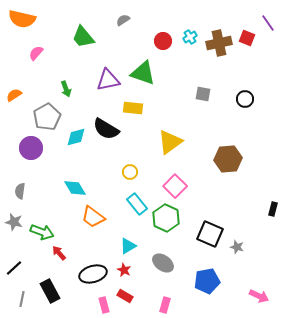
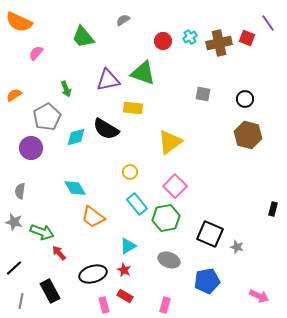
orange semicircle at (22, 19): moved 3 px left, 3 px down; rotated 12 degrees clockwise
brown hexagon at (228, 159): moved 20 px right, 24 px up; rotated 20 degrees clockwise
green hexagon at (166, 218): rotated 24 degrees clockwise
gray ellipse at (163, 263): moved 6 px right, 3 px up; rotated 15 degrees counterclockwise
gray line at (22, 299): moved 1 px left, 2 px down
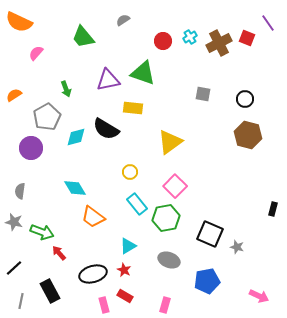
brown cross at (219, 43): rotated 15 degrees counterclockwise
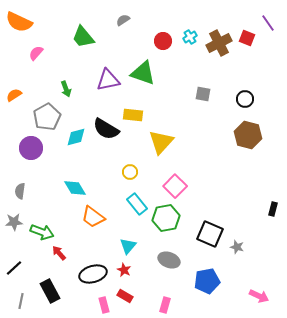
yellow rectangle at (133, 108): moved 7 px down
yellow triangle at (170, 142): moved 9 px left; rotated 12 degrees counterclockwise
gray star at (14, 222): rotated 18 degrees counterclockwise
cyan triangle at (128, 246): rotated 18 degrees counterclockwise
